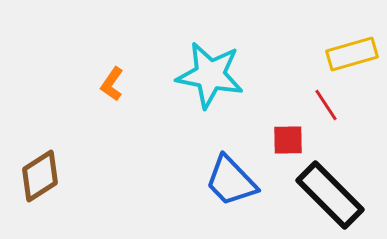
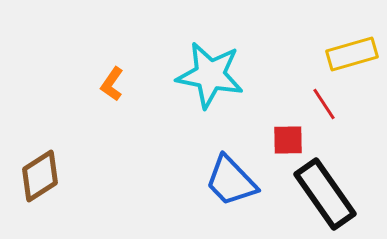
red line: moved 2 px left, 1 px up
black rectangle: moved 5 px left, 1 px up; rotated 10 degrees clockwise
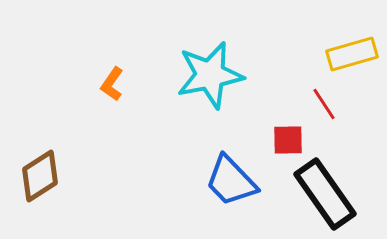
cyan star: rotated 22 degrees counterclockwise
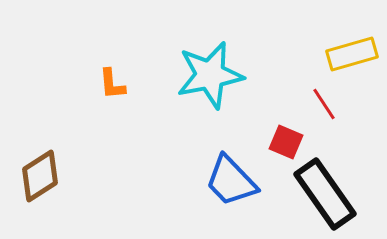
orange L-shape: rotated 40 degrees counterclockwise
red square: moved 2 px left, 2 px down; rotated 24 degrees clockwise
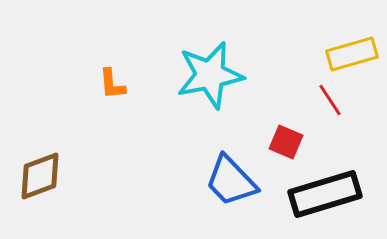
red line: moved 6 px right, 4 px up
brown diamond: rotated 12 degrees clockwise
black rectangle: rotated 72 degrees counterclockwise
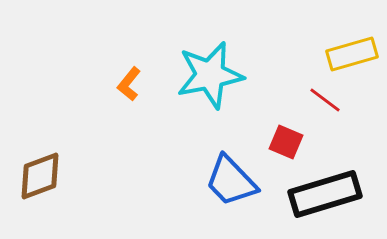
orange L-shape: moved 17 px right; rotated 44 degrees clockwise
red line: moved 5 px left; rotated 20 degrees counterclockwise
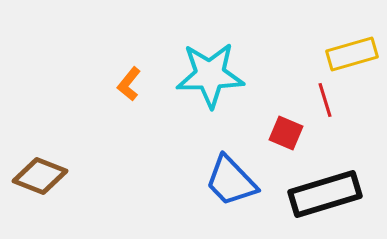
cyan star: rotated 10 degrees clockwise
red line: rotated 36 degrees clockwise
red square: moved 9 px up
brown diamond: rotated 42 degrees clockwise
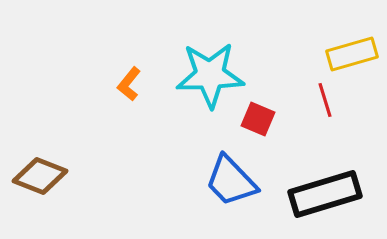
red square: moved 28 px left, 14 px up
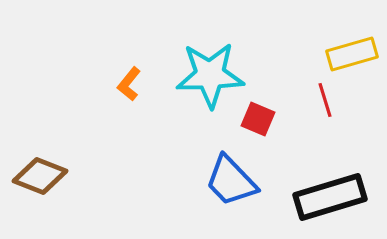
black rectangle: moved 5 px right, 3 px down
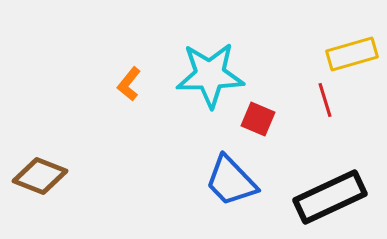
black rectangle: rotated 8 degrees counterclockwise
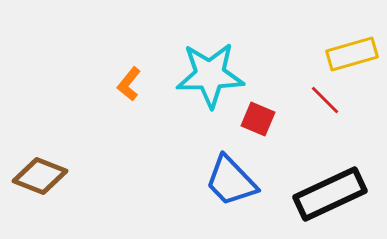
red line: rotated 28 degrees counterclockwise
black rectangle: moved 3 px up
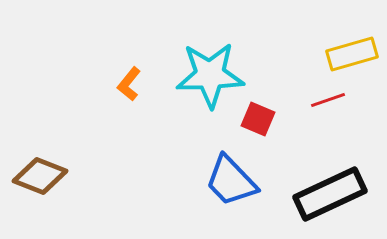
red line: moved 3 px right; rotated 64 degrees counterclockwise
